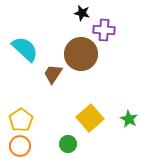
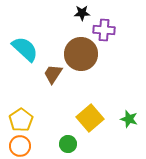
black star: rotated 14 degrees counterclockwise
green star: rotated 12 degrees counterclockwise
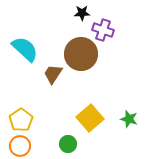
purple cross: moved 1 px left; rotated 15 degrees clockwise
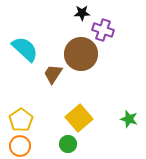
yellow square: moved 11 px left
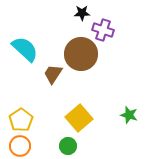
green star: moved 4 px up
green circle: moved 2 px down
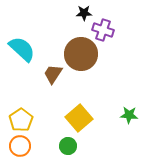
black star: moved 2 px right
cyan semicircle: moved 3 px left
green star: rotated 12 degrees counterclockwise
